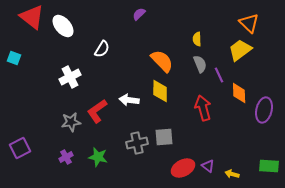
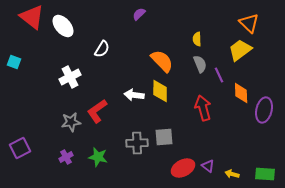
cyan square: moved 4 px down
orange diamond: moved 2 px right
white arrow: moved 5 px right, 5 px up
gray cross: rotated 10 degrees clockwise
green rectangle: moved 4 px left, 8 px down
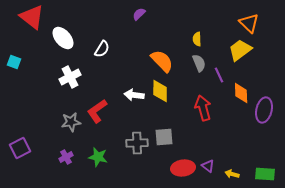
white ellipse: moved 12 px down
gray semicircle: moved 1 px left, 1 px up
red ellipse: rotated 20 degrees clockwise
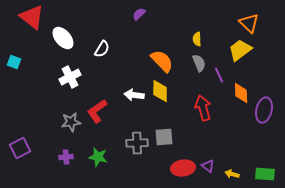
purple cross: rotated 24 degrees clockwise
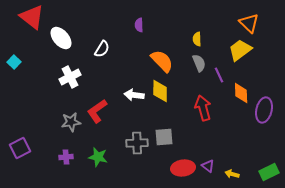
purple semicircle: moved 11 px down; rotated 48 degrees counterclockwise
white ellipse: moved 2 px left
cyan square: rotated 24 degrees clockwise
green rectangle: moved 4 px right, 2 px up; rotated 30 degrees counterclockwise
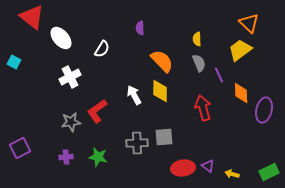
purple semicircle: moved 1 px right, 3 px down
cyan square: rotated 16 degrees counterclockwise
white arrow: rotated 54 degrees clockwise
